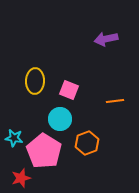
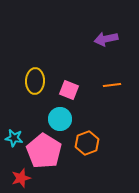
orange line: moved 3 px left, 16 px up
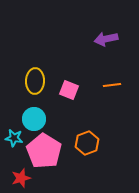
cyan circle: moved 26 px left
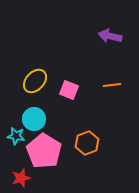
purple arrow: moved 4 px right, 3 px up; rotated 25 degrees clockwise
yellow ellipse: rotated 40 degrees clockwise
cyan star: moved 2 px right, 2 px up
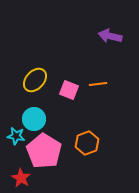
yellow ellipse: moved 1 px up
orange line: moved 14 px left, 1 px up
red star: rotated 24 degrees counterclockwise
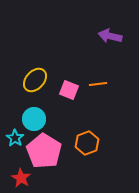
cyan star: moved 1 px left, 2 px down; rotated 24 degrees clockwise
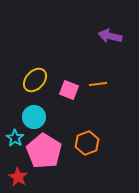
cyan circle: moved 2 px up
red star: moved 3 px left, 1 px up
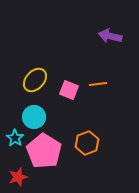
red star: rotated 24 degrees clockwise
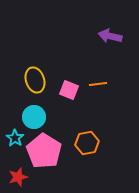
yellow ellipse: rotated 60 degrees counterclockwise
orange hexagon: rotated 10 degrees clockwise
